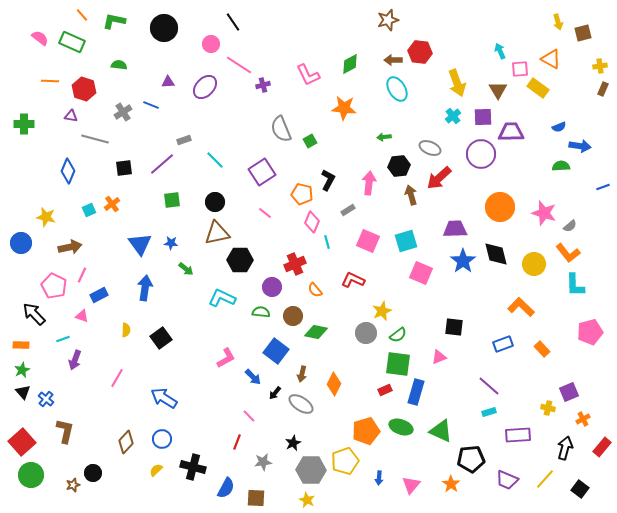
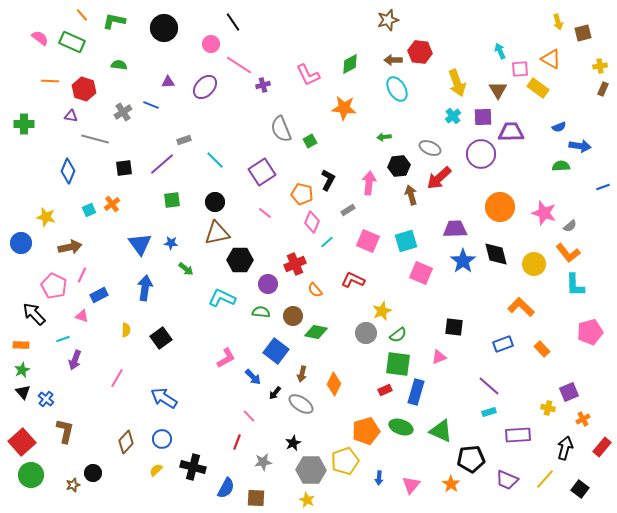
cyan line at (327, 242): rotated 64 degrees clockwise
purple circle at (272, 287): moved 4 px left, 3 px up
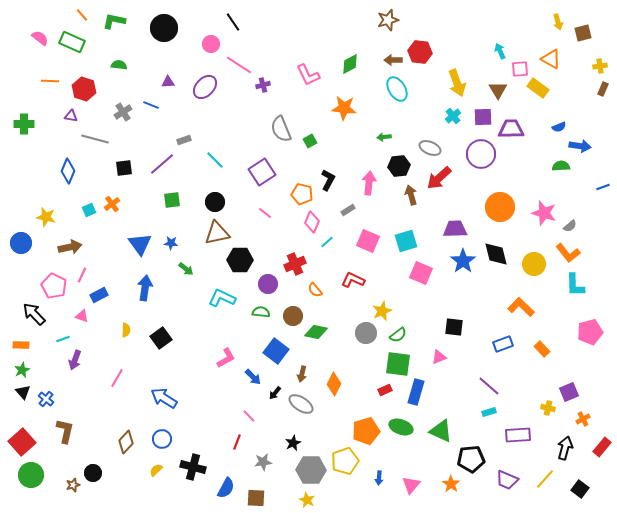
purple trapezoid at (511, 132): moved 3 px up
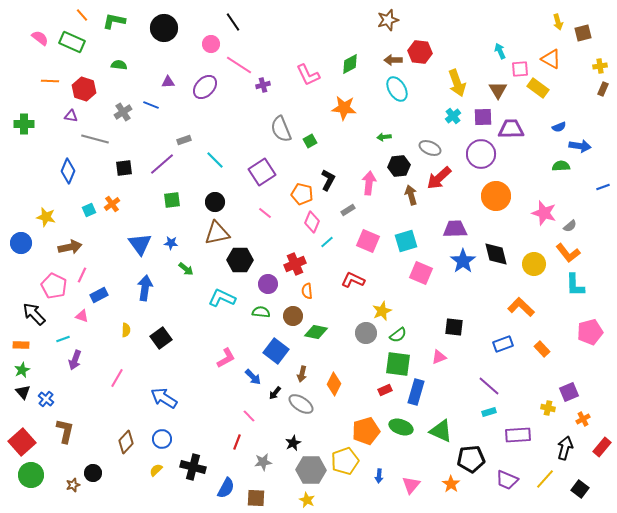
orange circle at (500, 207): moved 4 px left, 11 px up
orange semicircle at (315, 290): moved 8 px left, 1 px down; rotated 35 degrees clockwise
blue arrow at (379, 478): moved 2 px up
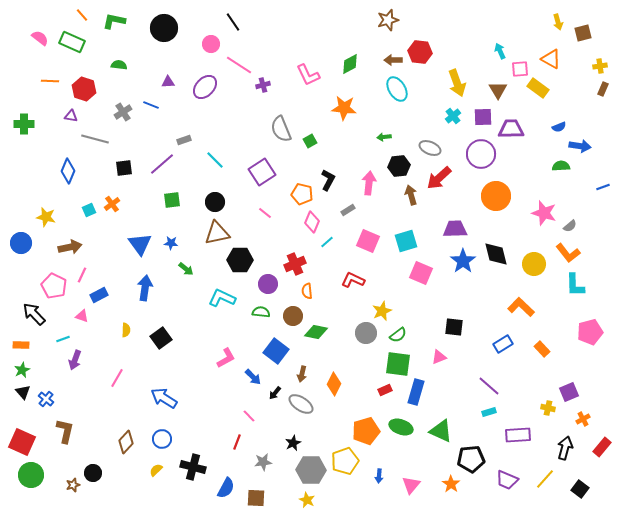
blue rectangle at (503, 344): rotated 12 degrees counterclockwise
red square at (22, 442): rotated 24 degrees counterclockwise
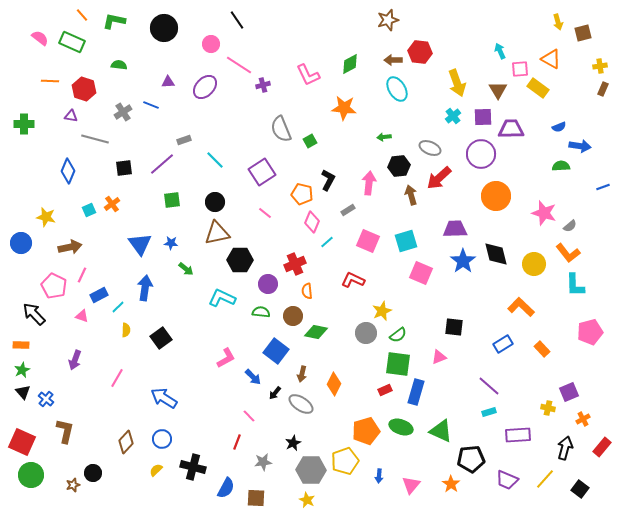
black line at (233, 22): moved 4 px right, 2 px up
cyan line at (63, 339): moved 55 px right, 32 px up; rotated 24 degrees counterclockwise
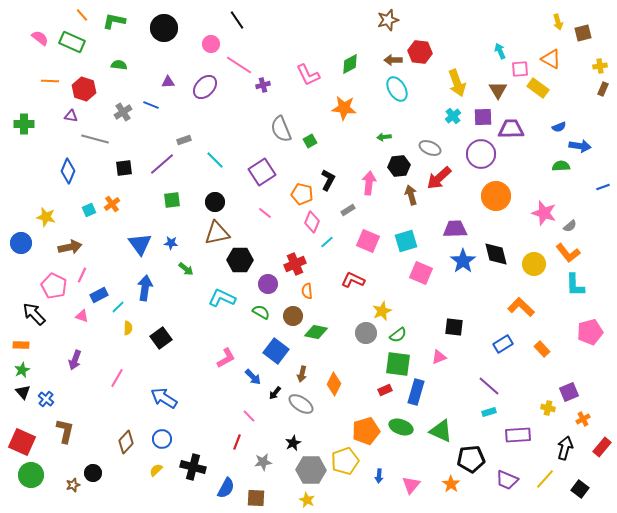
green semicircle at (261, 312): rotated 24 degrees clockwise
yellow semicircle at (126, 330): moved 2 px right, 2 px up
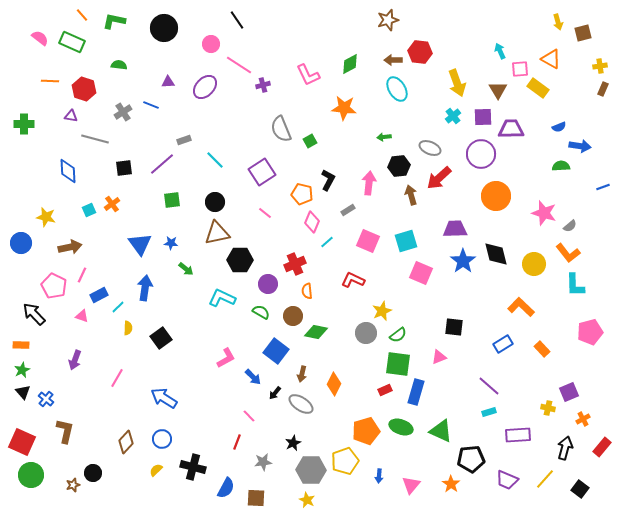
blue diamond at (68, 171): rotated 25 degrees counterclockwise
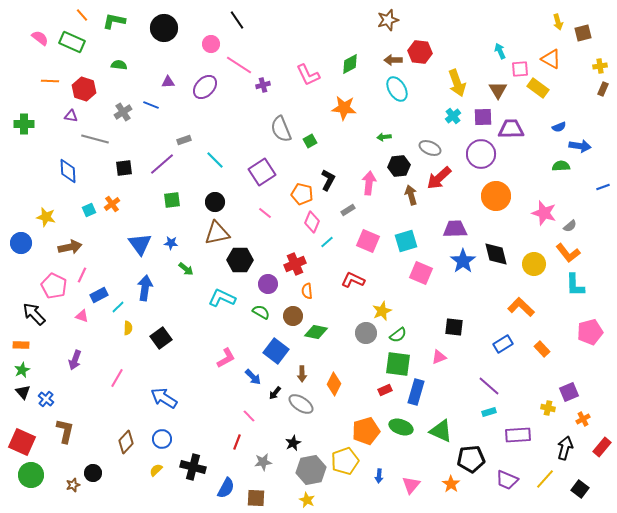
brown arrow at (302, 374): rotated 14 degrees counterclockwise
gray hexagon at (311, 470): rotated 12 degrees counterclockwise
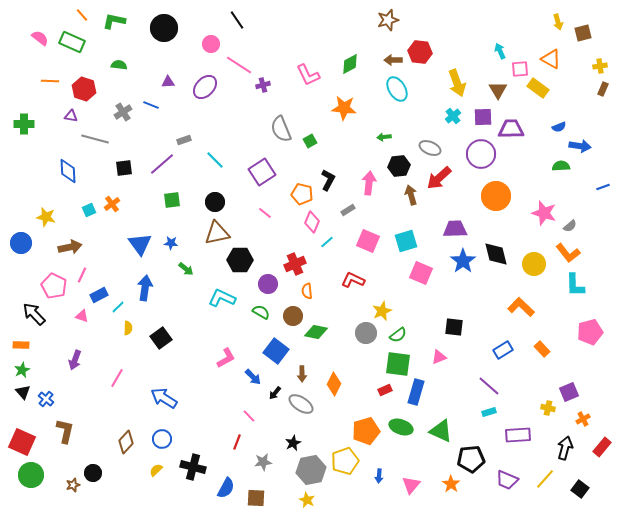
blue rectangle at (503, 344): moved 6 px down
